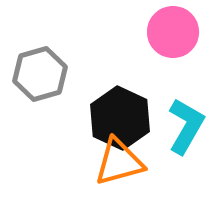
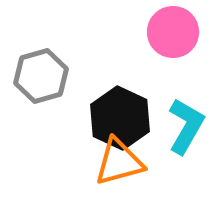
gray hexagon: moved 1 px right, 2 px down
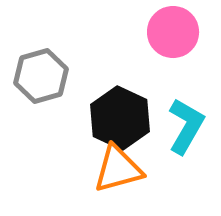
orange triangle: moved 1 px left, 7 px down
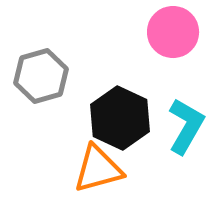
orange triangle: moved 20 px left
